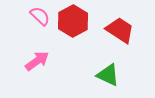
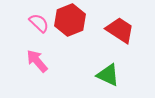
pink semicircle: moved 1 px left, 7 px down
red hexagon: moved 3 px left, 1 px up; rotated 8 degrees clockwise
pink arrow: rotated 95 degrees counterclockwise
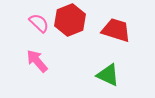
red trapezoid: moved 4 px left; rotated 16 degrees counterclockwise
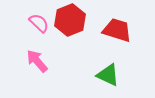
red trapezoid: moved 1 px right
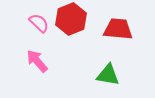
red hexagon: moved 1 px right, 1 px up
red trapezoid: moved 1 px right, 1 px up; rotated 12 degrees counterclockwise
green triangle: rotated 15 degrees counterclockwise
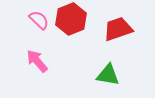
pink semicircle: moved 3 px up
red trapezoid: rotated 24 degrees counterclockwise
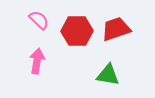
red hexagon: moved 6 px right, 12 px down; rotated 20 degrees clockwise
red trapezoid: moved 2 px left
pink arrow: rotated 50 degrees clockwise
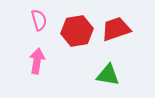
pink semicircle: rotated 30 degrees clockwise
red hexagon: rotated 8 degrees counterclockwise
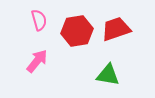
pink arrow: rotated 30 degrees clockwise
